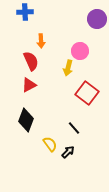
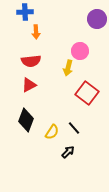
orange arrow: moved 5 px left, 9 px up
red semicircle: rotated 108 degrees clockwise
yellow semicircle: moved 2 px right, 12 px up; rotated 70 degrees clockwise
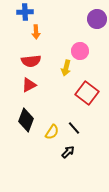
yellow arrow: moved 2 px left
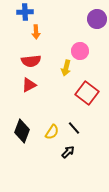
black diamond: moved 4 px left, 11 px down
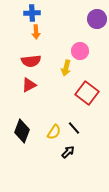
blue cross: moved 7 px right, 1 px down
yellow semicircle: moved 2 px right
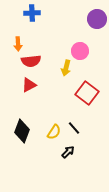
orange arrow: moved 18 px left, 12 px down
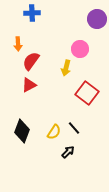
pink circle: moved 2 px up
red semicircle: rotated 132 degrees clockwise
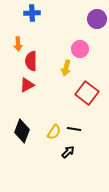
red semicircle: rotated 36 degrees counterclockwise
red triangle: moved 2 px left
black line: moved 1 px down; rotated 40 degrees counterclockwise
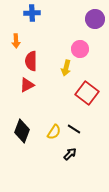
purple circle: moved 2 px left
orange arrow: moved 2 px left, 3 px up
black line: rotated 24 degrees clockwise
black arrow: moved 2 px right, 2 px down
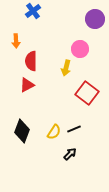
blue cross: moved 1 px right, 2 px up; rotated 35 degrees counterclockwise
black line: rotated 56 degrees counterclockwise
